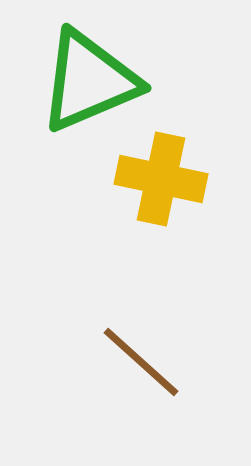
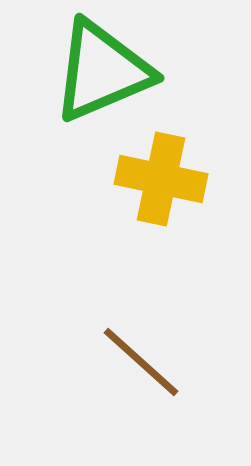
green triangle: moved 13 px right, 10 px up
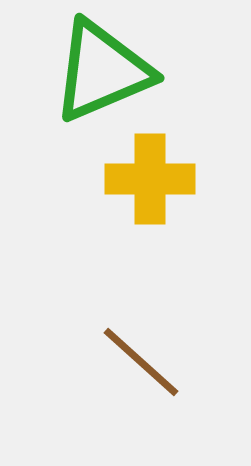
yellow cross: moved 11 px left; rotated 12 degrees counterclockwise
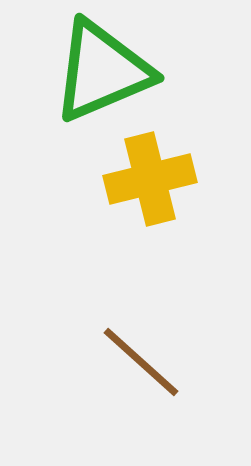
yellow cross: rotated 14 degrees counterclockwise
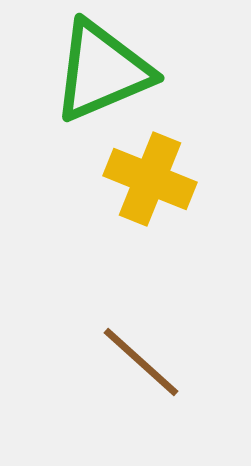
yellow cross: rotated 36 degrees clockwise
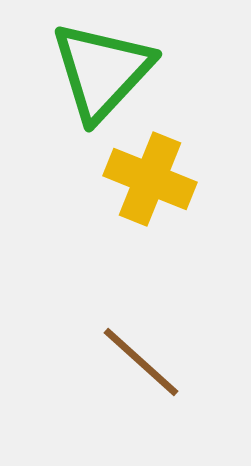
green triangle: rotated 24 degrees counterclockwise
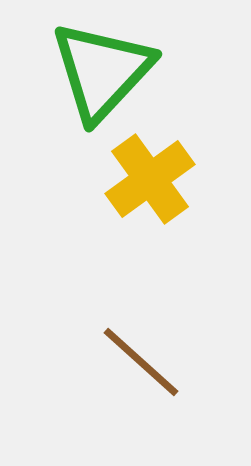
yellow cross: rotated 32 degrees clockwise
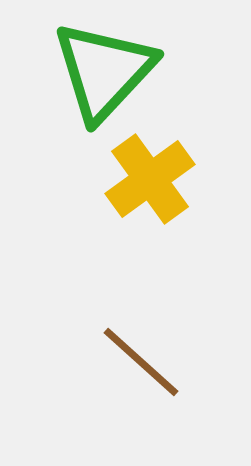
green triangle: moved 2 px right
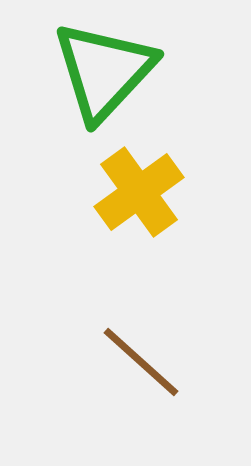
yellow cross: moved 11 px left, 13 px down
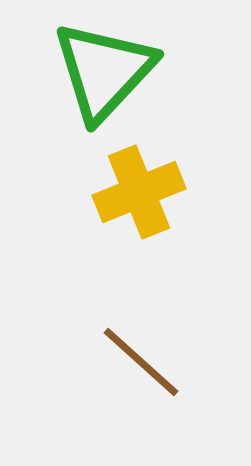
yellow cross: rotated 14 degrees clockwise
